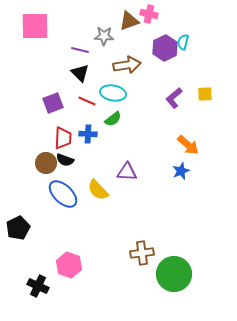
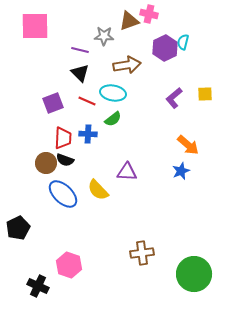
green circle: moved 20 px right
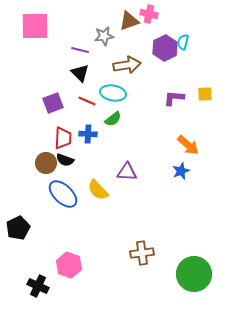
gray star: rotated 12 degrees counterclockwise
purple L-shape: rotated 45 degrees clockwise
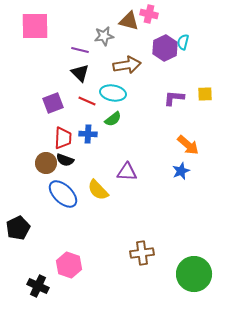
brown triangle: rotated 35 degrees clockwise
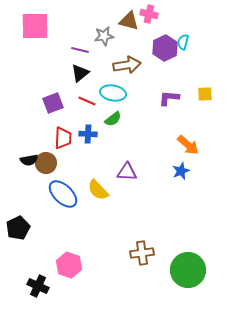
black triangle: rotated 36 degrees clockwise
purple L-shape: moved 5 px left
black semicircle: moved 36 px left; rotated 30 degrees counterclockwise
green circle: moved 6 px left, 4 px up
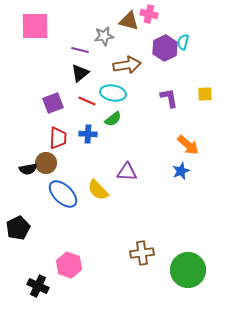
purple L-shape: rotated 75 degrees clockwise
red trapezoid: moved 5 px left
black semicircle: moved 1 px left, 9 px down
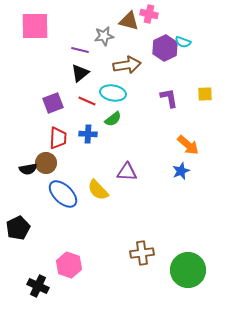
cyan semicircle: rotated 84 degrees counterclockwise
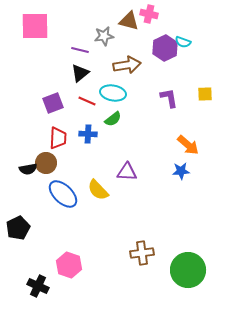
blue star: rotated 18 degrees clockwise
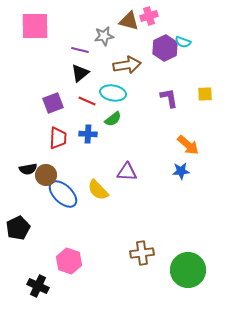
pink cross: moved 2 px down; rotated 30 degrees counterclockwise
brown circle: moved 12 px down
pink hexagon: moved 4 px up
